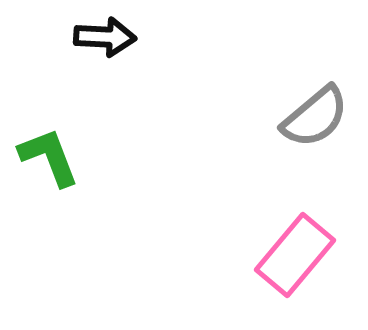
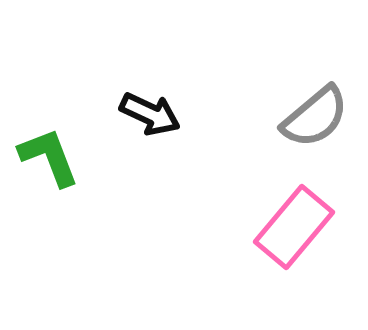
black arrow: moved 45 px right, 77 px down; rotated 22 degrees clockwise
pink rectangle: moved 1 px left, 28 px up
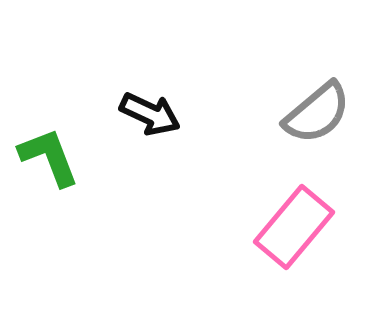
gray semicircle: moved 2 px right, 4 px up
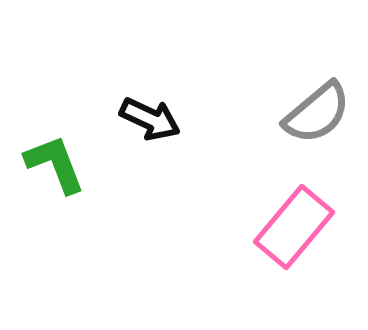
black arrow: moved 5 px down
green L-shape: moved 6 px right, 7 px down
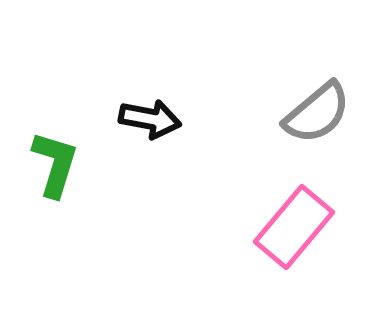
black arrow: rotated 14 degrees counterclockwise
green L-shape: rotated 38 degrees clockwise
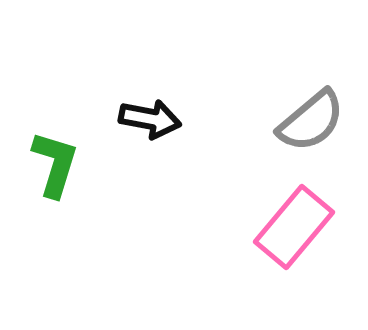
gray semicircle: moved 6 px left, 8 px down
